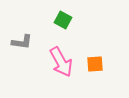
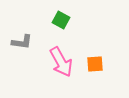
green square: moved 2 px left
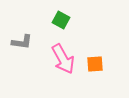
pink arrow: moved 2 px right, 3 px up
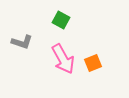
gray L-shape: rotated 10 degrees clockwise
orange square: moved 2 px left, 1 px up; rotated 18 degrees counterclockwise
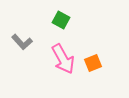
gray L-shape: rotated 30 degrees clockwise
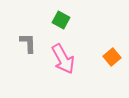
gray L-shape: moved 6 px right, 1 px down; rotated 140 degrees counterclockwise
orange square: moved 19 px right, 6 px up; rotated 18 degrees counterclockwise
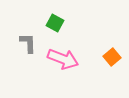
green square: moved 6 px left, 3 px down
pink arrow: rotated 40 degrees counterclockwise
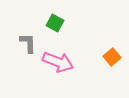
pink arrow: moved 5 px left, 3 px down
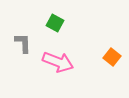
gray L-shape: moved 5 px left
orange square: rotated 12 degrees counterclockwise
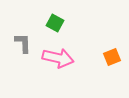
orange square: rotated 30 degrees clockwise
pink arrow: moved 4 px up; rotated 8 degrees counterclockwise
